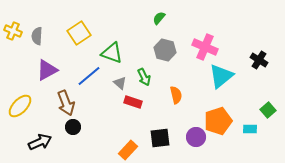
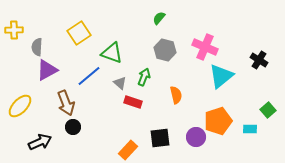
yellow cross: moved 1 px right, 1 px up; rotated 24 degrees counterclockwise
gray semicircle: moved 11 px down
green arrow: rotated 132 degrees counterclockwise
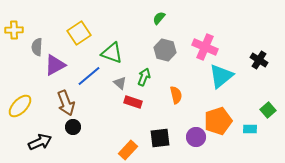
purple triangle: moved 8 px right, 5 px up
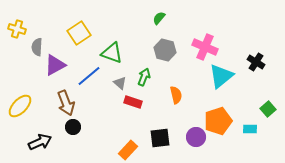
yellow cross: moved 3 px right, 1 px up; rotated 18 degrees clockwise
black cross: moved 3 px left, 2 px down
green square: moved 1 px up
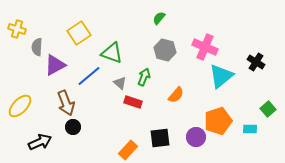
orange semicircle: rotated 54 degrees clockwise
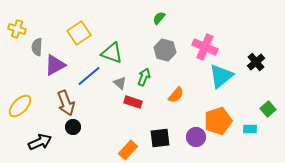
black cross: rotated 18 degrees clockwise
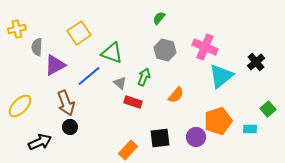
yellow cross: rotated 30 degrees counterclockwise
black circle: moved 3 px left
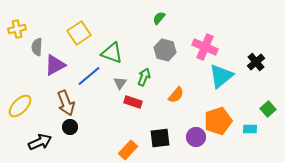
gray triangle: rotated 24 degrees clockwise
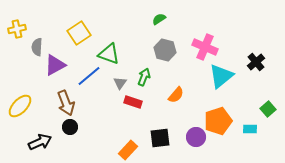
green semicircle: moved 1 px down; rotated 16 degrees clockwise
green triangle: moved 3 px left, 1 px down
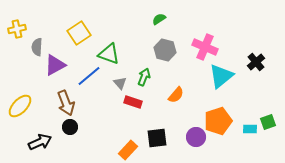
gray triangle: rotated 16 degrees counterclockwise
green square: moved 13 px down; rotated 21 degrees clockwise
black square: moved 3 px left
